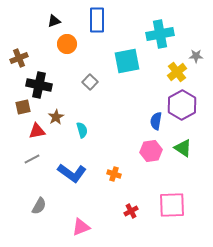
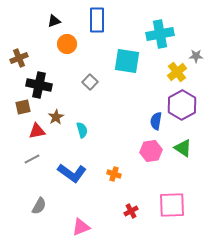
cyan square: rotated 20 degrees clockwise
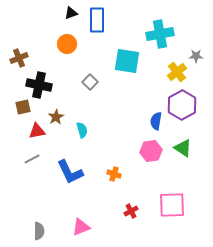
black triangle: moved 17 px right, 8 px up
blue L-shape: moved 2 px left, 1 px up; rotated 28 degrees clockwise
gray semicircle: moved 25 px down; rotated 30 degrees counterclockwise
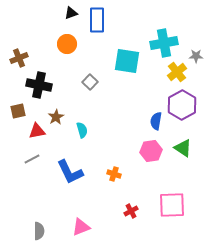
cyan cross: moved 4 px right, 9 px down
brown square: moved 5 px left, 4 px down
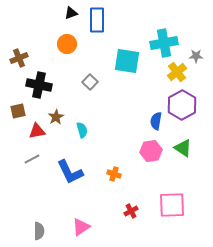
pink triangle: rotated 12 degrees counterclockwise
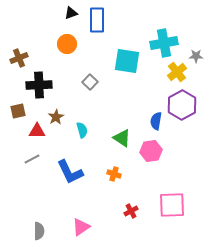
black cross: rotated 15 degrees counterclockwise
red triangle: rotated 12 degrees clockwise
green triangle: moved 61 px left, 10 px up
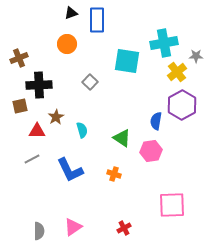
brown square: moved 2 px right, 5 px up
blue L-shape: moved 2 px up
red cross: moved 7 px left, 17 px down
pink triangle: moved 8 px left
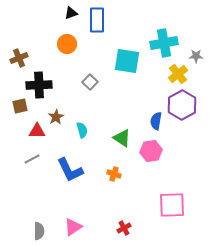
yellow cross: moved 1 px right, 2 px down
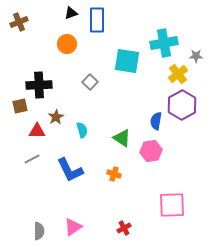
brown cross: moved 36 px up
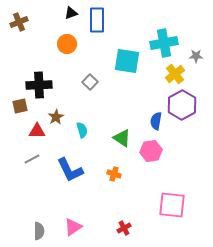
yellow cross: moved 3 px left
pink square: rotated 8 degrees clockwise
